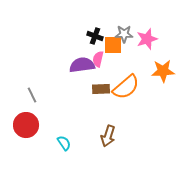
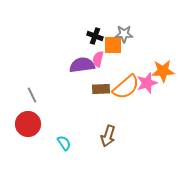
pink star: moved 44 px down
red circle: moved 2 px right, 1 px up
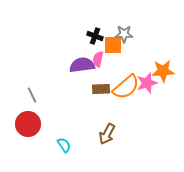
brown arrow: moved 1 px left, 2 px up; rotated 10 degrees clockwise
cyan semicircle: moved 2 px down
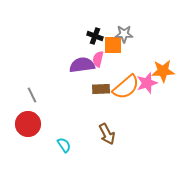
brown arrow: rotated 55 degrees counterclockwise
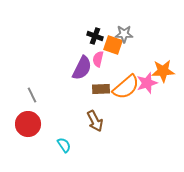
orange square: rotated 18 degrees clockwise
purple semicircle: moved 3 px down; rotated 125 degrees clockwise
brown arrow: moved 12 px left, 13 px up
